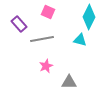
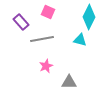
purple rectangle: moved 2 px right, 2 px up
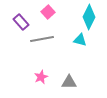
pink square: rotated 24 degrees clockwise
pink star: moved 5 px left, 11 px down
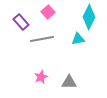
cyan triangle: moved 2 px left, 1 px up; rotated 24 degrees counterclockwise
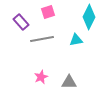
pink square: rotated 24 degrees clockwise
cyan triangle: moved 2 px left, 1 px down
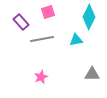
gray triangle: moved 23 px right, 8 px up
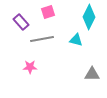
cyan triangle: rotated 24 degrees clockwise
pink star: moved 11 px left, 10 px up; rotated 24 degrees clockwise
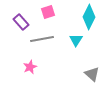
cyan triangle: rotated 48 degrees clockwise
pink star: rotated 24 degrees counterclockwise
gray triangle: rotated 42 degrees clockwise
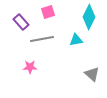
cyan triangle: rotated 48 degrees clockwise
pink star: rotated 24 degrees clockwise
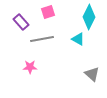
cyan triangle: moved 2 px right, 1 px up; rotated 40 degrees clockwise
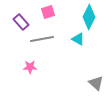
gray triangle: moved 4 px right, 9 px down
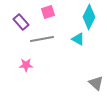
pink star: moved 4 px left, 2 px up
